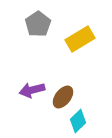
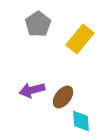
yellow rectangle: rotated 20 degrees counterclockwise
cyan diamond: moved 3 px right; rotated 50 degrees counterclockwise
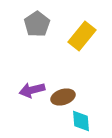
gray pentagon: moved 1 px left
yellow rectangle: moved 2 px right, 3 px up
brown ellipse: rotated 35 degrees clockwise
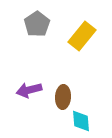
purple arrow: moved 3 px left
brown ellipse: rotated 70 degrees counterclockwise
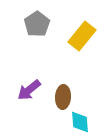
purple arrow: rotated 25 degrees counterclockwise
cyan diamond: moved 1 px left, 1 px down
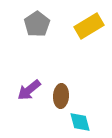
yellow rectangle: moved 7 px right, 10 px up; rotated 20 degrees clockwise
brown ellipse: moved 2 px left, 1 px up
cyan diamond: rotated 10 degrees counterclockwise
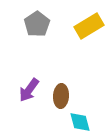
purple arrow: rotated 15 degrees counterclockwise
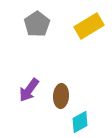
cyan diamond: rotated 75 degrees clockwise
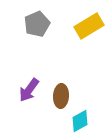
gray pentagon: rotated 10 degrees clockwise
cyan diamond: moved 1 px up
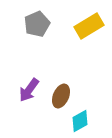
brown ellipse: rotated 20 degrees clockwise
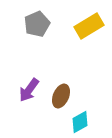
cyan diamond: moved 1 px down
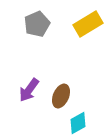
yellow rectangle: moved 1 px left, 2 px up
cyan diamond: moved 2 px left, 1 px down
